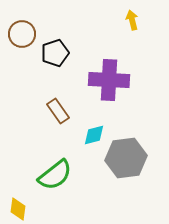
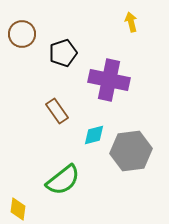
yellow arrow: moved 1 px left, 2 px down
black pentagon: moved 8 px right
purple cross: rotated 9 degrees clockwise
brown rectangle: moved 1 px left
gray hexagon: moved 5 px right, 7 px up
green semicircle: moved 8 px right, 5 px down
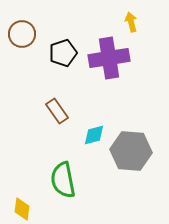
purple cross: moved 22 px up; rotated 21 degrees counterclockwise
gray hexagon: rotated 12 degrees clockwise
green semicircle: rotated 117 degrees clockwise
yellow diamond: moved 4 px right
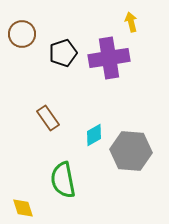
brown rectangle: moved 9 px left, 7 px down
cyan diamond: rotated 15 degrees counterclockwise
yellow diamond: moved 1 px right, 1 px up; rotated 25 degrees counterclockwise
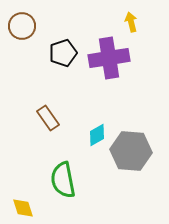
brown circle: moved 8 px up
cyan diamond: moved 3 px right
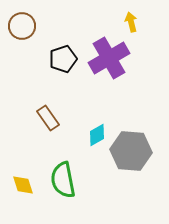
black pentagon: moved 6 px down
purple cross: rotated 21 degrees counterclockwise
yellow diamond: moved 23 px up
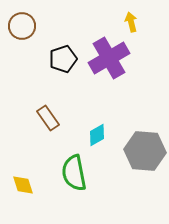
gray hexagon: moved 14 px right
green semicircle: moved 11 px right, 7 px up
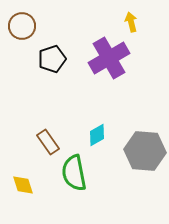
black pentagon: moved 11 px left
brown rectangle: moved 24 px down
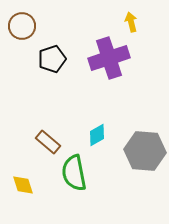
purple cross: rotated 12 degrees clockwise
brown rectangle: rotated 15 degrees counterclockwise
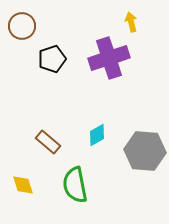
green semicircle: moved 1 px right, 12 px down
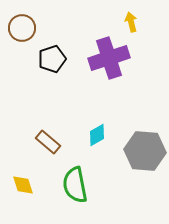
brown circle: moved 2 px down
